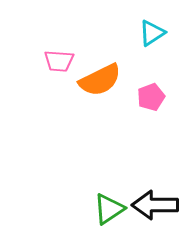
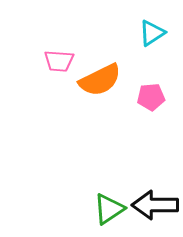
pink pentagon: rotated 16 degrees clockwise
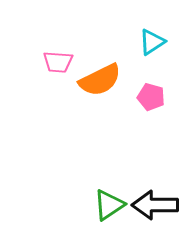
cyan triangle: moved 9 px down
pink trapezoid: moved 1 px left, 1 px down
pink pentagon: rotated 20 degrees clockwise
green triangle: moved 4 px up
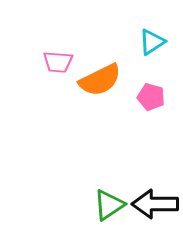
black arrow: moved 1 px up
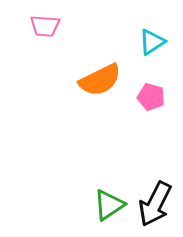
pink trapezoid: moved 13 px left, 36 px up
black arrow: rotated 63 degrees counterclockwise
